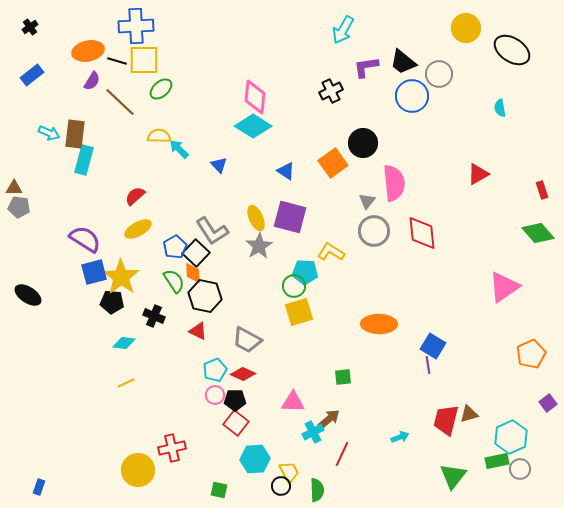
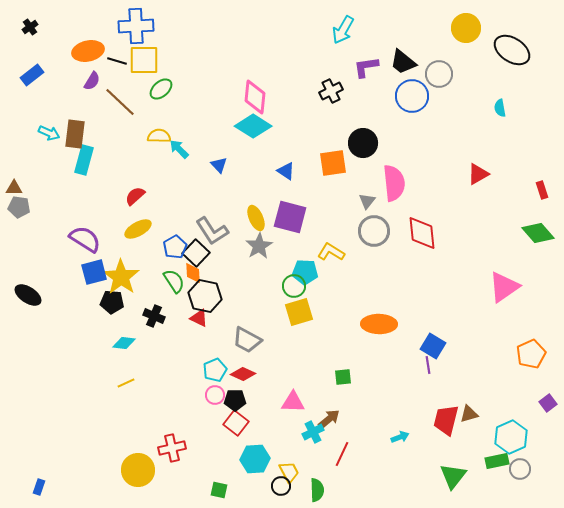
orange square at (333, 163): rotated 28 degrees clockwise
red triangle at (198, 331): moved 1 px right, 13 px up
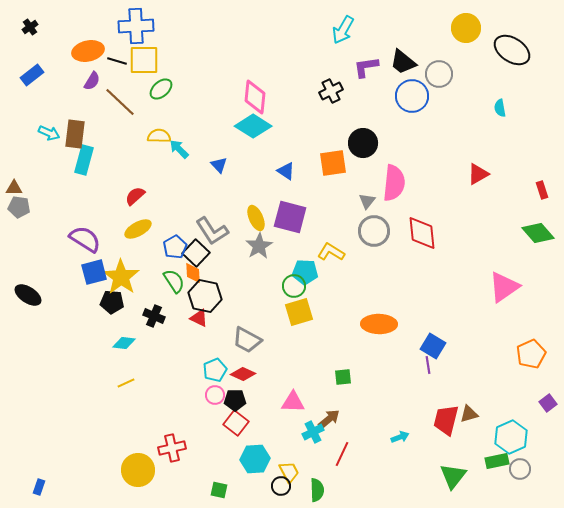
pink semicircle at (394, 183): rotated 12 degrees clockwise
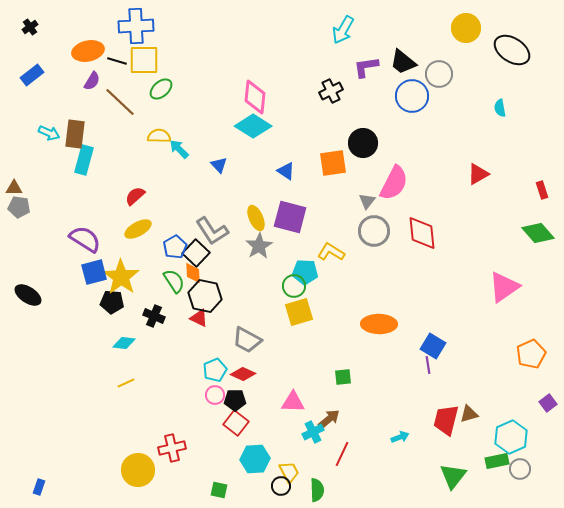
pink semicircle at (394, 183): rotated 21 degrees clockwise
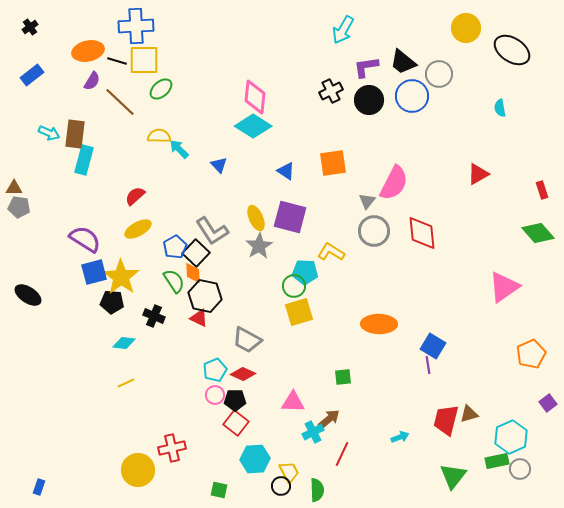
black circle at (363, 143): moved 6 px right, 43 px up
